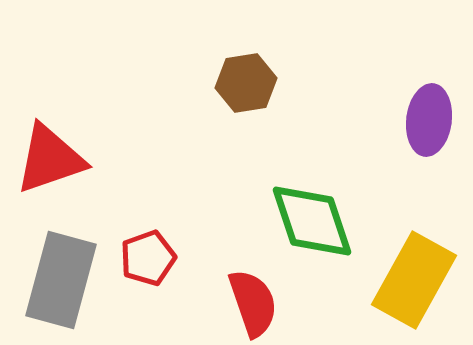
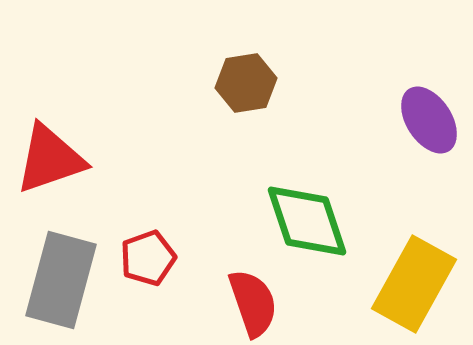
purple ellipse: rotated 40 degrees counterclockwise
green diamond: moved 5 px left
yellow rectangle: moved 4 px down
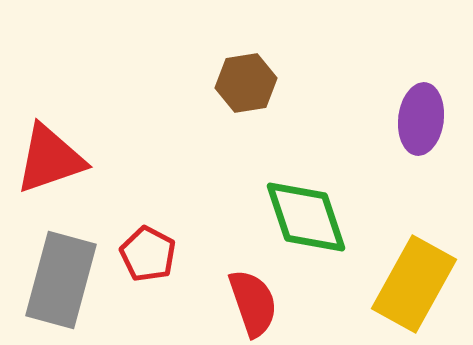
purple ellipse: moved 8 px left, 1 px up; rotated 40 degrees clockwise
green diamond: moved 1 px left, 4 px up
red pentagon: moved 4 px up; rotated 24 degrees counterclockwise
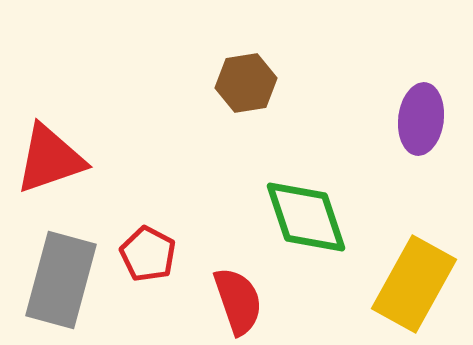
red semicircle: moved 15 px left, 2 px up
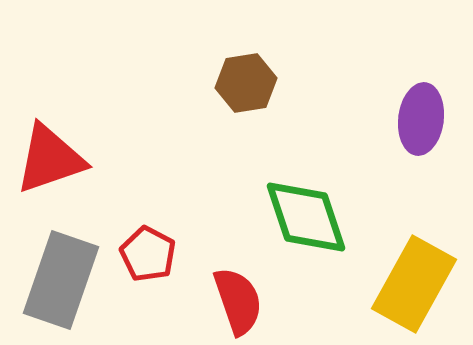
gray rectangle: rotated 4 degrees clockwise
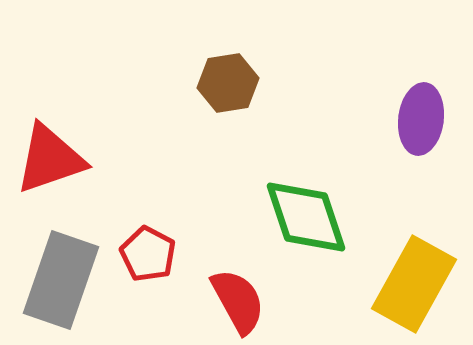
brown hexagon: moved 18 px left
red semicircle: rotated 10 degrees counterclockwise
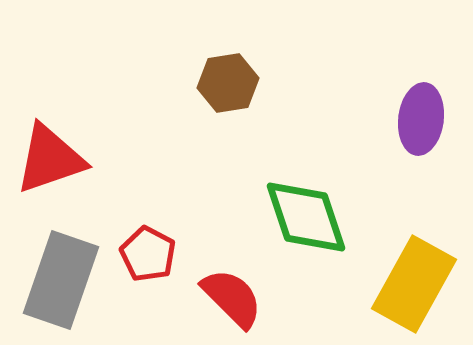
red semicircle: moved 6 px left, 3 px up; rotated 16 degrees counterclockwise
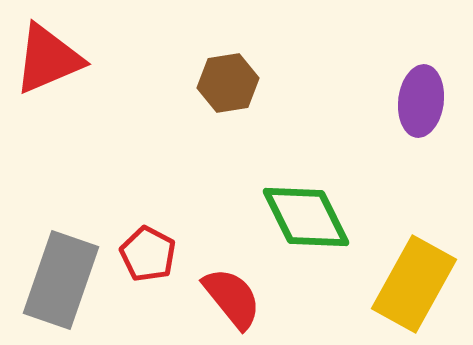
purple ellipse: moved 18 px up
red triangle: moved 2 px left, 100 px up; rotated 4 degrees counterclockwise
green diamond: rotated 8 degrees counterclockwise
red semicircle: rotated 6 degrees clockwise
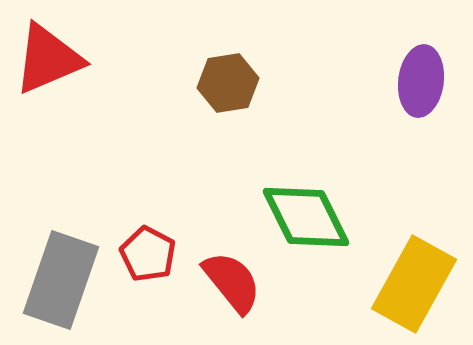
purple ellipse: moved 20 px up
red semicircle: moved 16 px up
